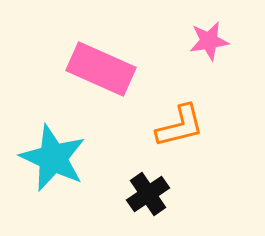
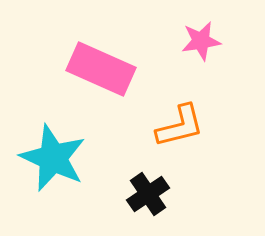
pink star: moved 8 px left
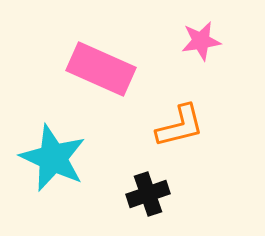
black cross: rotated 15 degrees clockwise
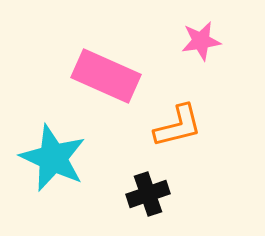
pink rectangle: moved 5 px right, 7 px down
orange L-shape: moved 2 px left
